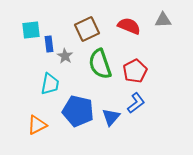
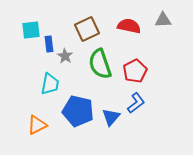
red semicircle: rotated 10 degrees counterclockwise
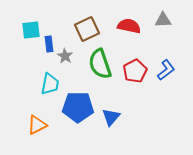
blue L-shape: moved 30 px right, 33 px up
blue pentagon: moved 4 px up; rotated 12 degrees counterclockwise
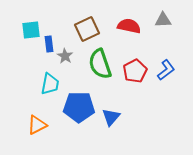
blue pentagon: moved 1 px right
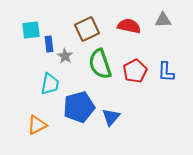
blue L-shape: moved 2 px down; rotated 130 degrees clockwise
blue pentagon: rotated 16 degrees counterclockwise
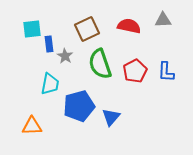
cyan square: moved 1 px right, 1 px up
blue pentagon: moved 1 px up
orange triangle: moved 5 px left, 1 px down; rotated 25 degrees clockwise
